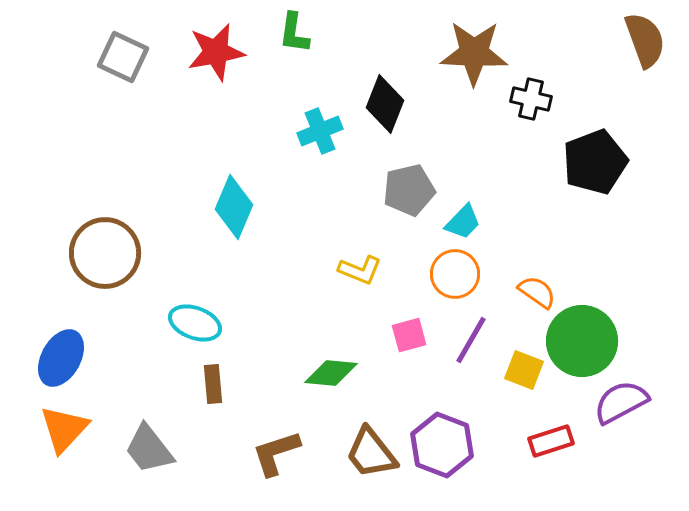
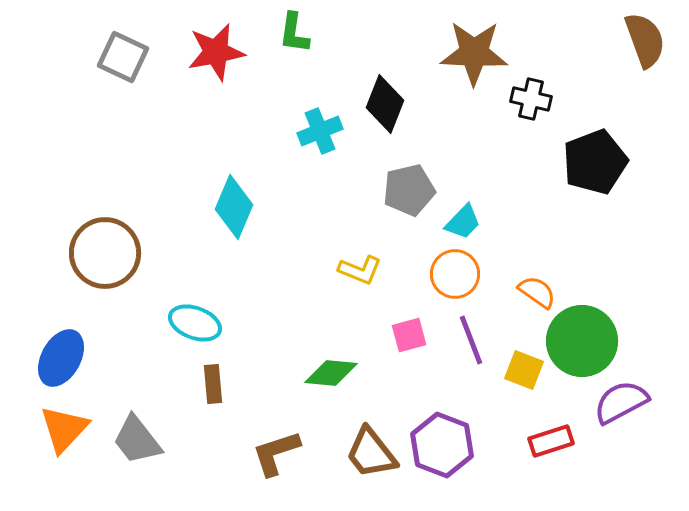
purple line: rotated 51 degrees counterclockwise
gray trapezoid: moved 12 px left, 9 px up
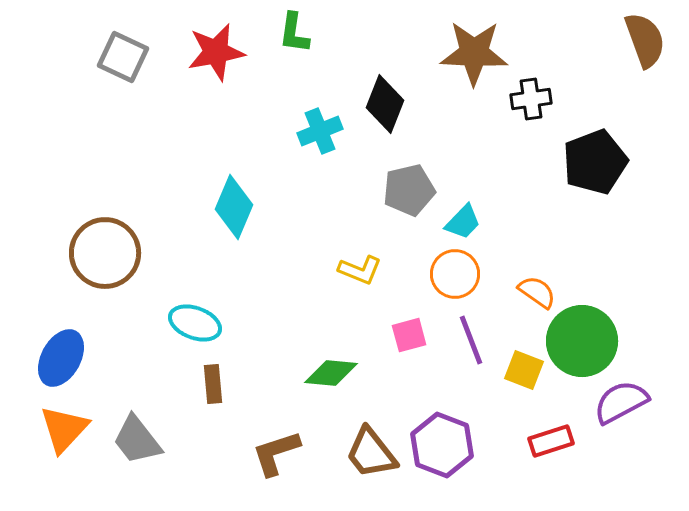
black cross: rotated 21 degrees counterclockwise
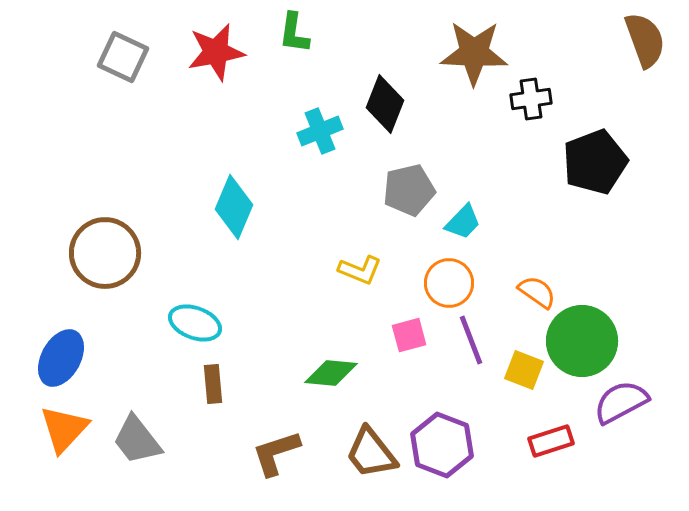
orange circle: moved 6 px left, 9 px down
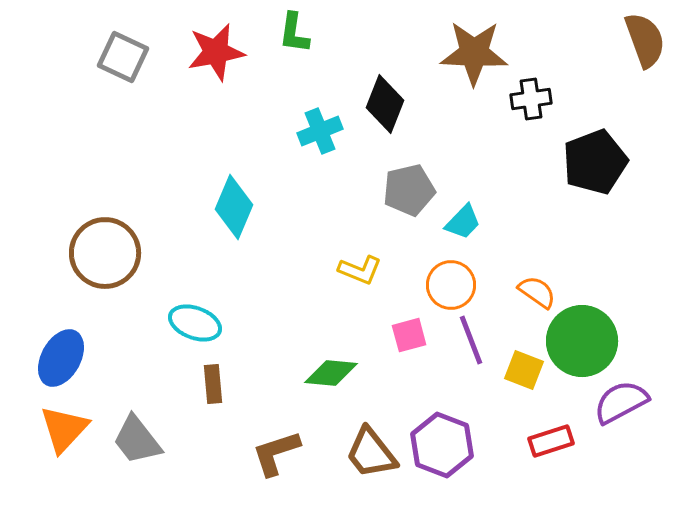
orange circle: moved 2 px right, 2 px down
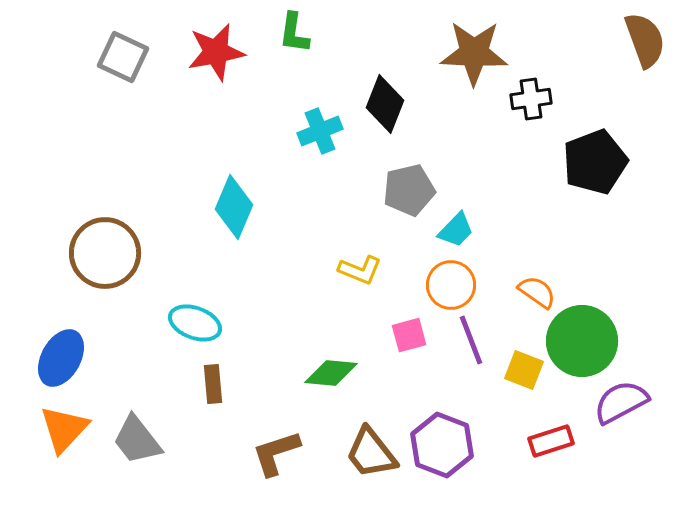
cyan trapezoid: moved 7 px left, 8 px down
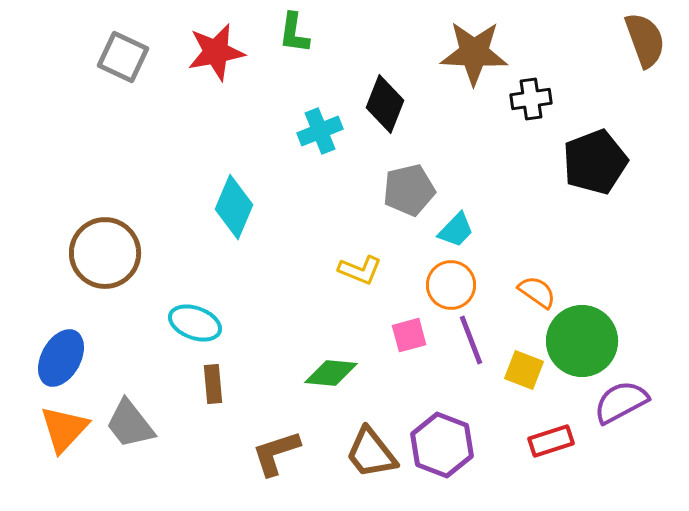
gray trapezoid: moved 7 px left, 16 px up
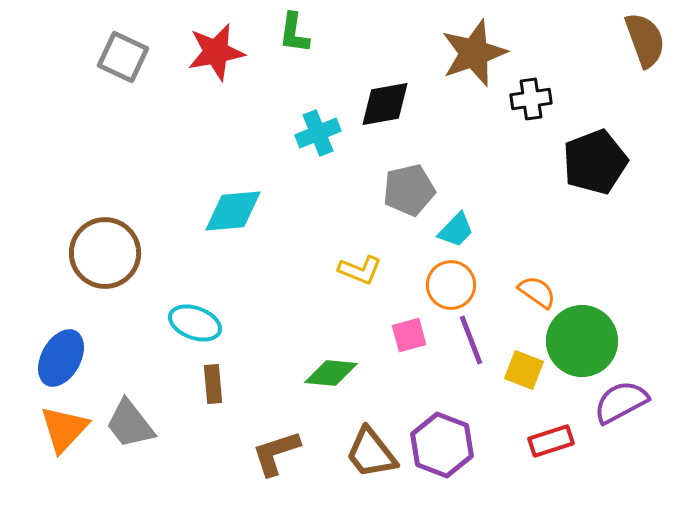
brown star: rotated 22 degrees counterclockwise
black diamond: rotated 58 degrees clockwise
cyan cross: moved 2 px left, 2 px down
cyan diamond: moved 1 px left, 4 px down; rotated 62 degrees clockwise
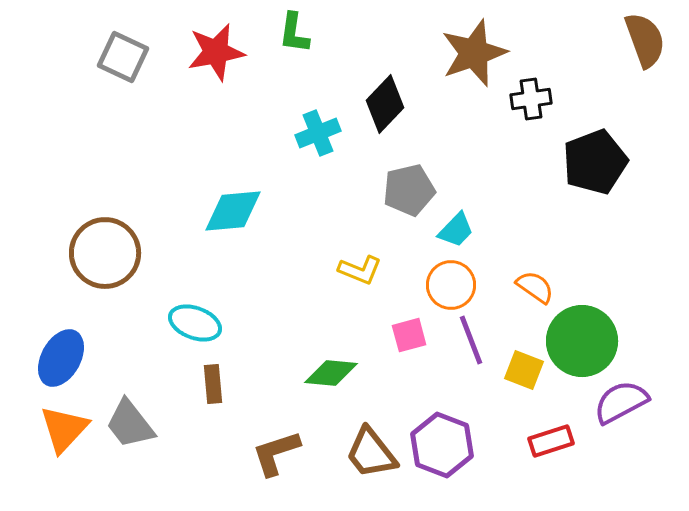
black diamond: rotated 36 degrees counterclockwise
orange semicircle: moved 2 px left, 5 px up
